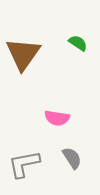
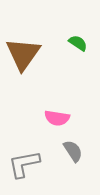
gray semicircle: moved 1 px right, 7 px up
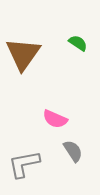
pink semicircle: moved 2 px left, 1 px down; rotated 15 degrees clockwise
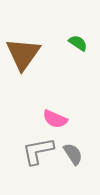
gray semicircle: moved 3 px down
gray L-shape: moved 14 px right, 13 px up
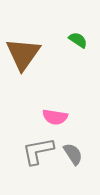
green semicircle: moved 3 px up
pink semicircle: moved 2 px up; rotated 15 degrees counterclockwise
